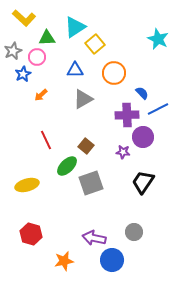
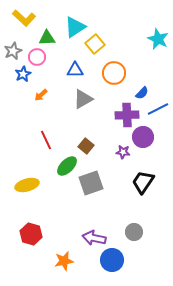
blue semicircle: rotated 88 degrees clockwise
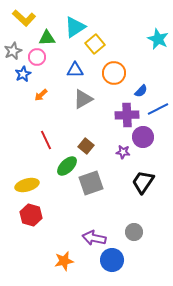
blue semicircle: moved 1 px left, 2 px up
red hexagon: moved 19 px up
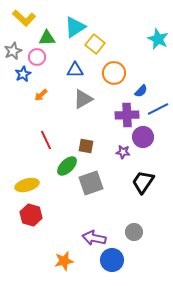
yellow square: rotated 12 degrees counterclockwise
brown square: rotated 28 degrees counterclockwise
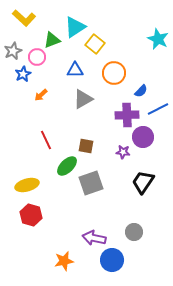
green triangle: moved 5 px right, 2 px down; rotated 18 degrees counterclockwise
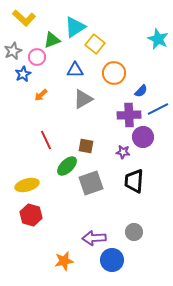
purple cross: moved 2 px right
black trapezoid: moved 9 px left, 1 px up; rotated 30 degrees counterclockwise
purple arrow: rotated 15 degrees counterclockwise
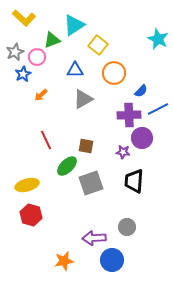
cyan triangle: moved 1 px left, 2 px up
yellow square: moved 3 px right, 1 px down
gray star: moved 2 px right, 1 px down
purple circle: moved 1 px left, 1 px down
gray circle: moved 7 px left, 5 px up
